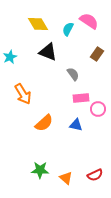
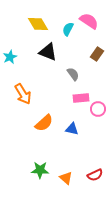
blue triangle: moved 4 px left, 4 px down
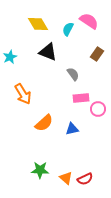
blue triangle: rotated 24 degrees counterclockwise
red semicircle: moved 10 px left, 4 px down
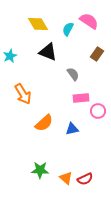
cyan star: moved 1 px up
pink circle: moved 2 px down
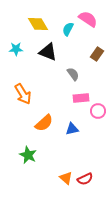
pink semicircle: moved 1 px left, 2 px up
cyan star: moved 6 px right, 7 px up; rotated 24 degrees clockwise
green star: moved 12 px left, 15 px up; rotated 24 degrees clockwise
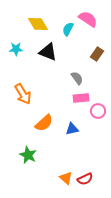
gray semicircle: moved 4 px right, 4 px down
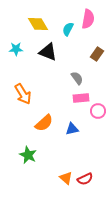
pink semicircle: rotated 66 degrees clockwise
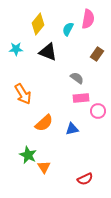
yellow diamond: rotated 70 degrees clockwise
gray semicircle: rotated 16 degrees counterclockwise
orange triangle: moved 22 px left, 11 px up; rotated 16 degrees clockwise
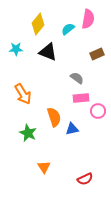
cyan semicircle: rotated 24 degrees clockwise
brown rectangle: rotated 32 degrees clockwise
orange semicircle: moved 10 px right, 6 px up; rotated 66 degrees counterclockwise
green star: moved 22 px up
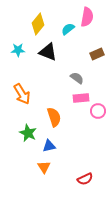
pink semicircle: moved 1 px left, 2 px up
cyan star: moved 2 px right, 1 px down
orange arrow: moved 1 px left
blue triangle: moved 23 px left, 17 px down
